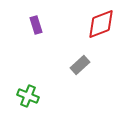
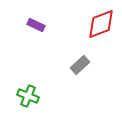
purple rectangle: rotated 48 degrees counterclockwise
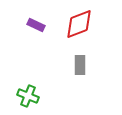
red diamond: moved 22 px left
gray rectangle: rotated 48 degrees counterclockwise
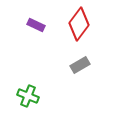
red diamond: rotated 32 degrees counterclockwise
gray rectangle: rotated 60 degrees clockwise
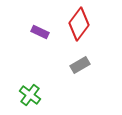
purple rectangle: moved 4 px right, 7 px down
green cross: moved 2 px right, 1 px up; rotated 15 degrees clockwise
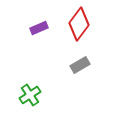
purple rectangle: moved 1 px left, 4 px up; rotated 48 degrees counterclockwise
green cross: rotated 20 degrees clockwise
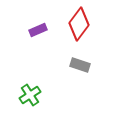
purple rectangle: moved 1 px left, 2 px down
gray rectangle: rotated 48 degrees clockwise
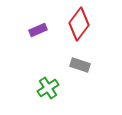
green cross: moved 18 px right, 7 px up
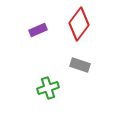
green cross: rotated 15 degrees clockwise
